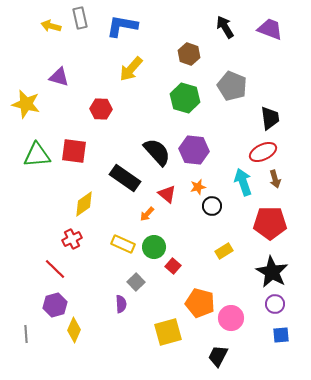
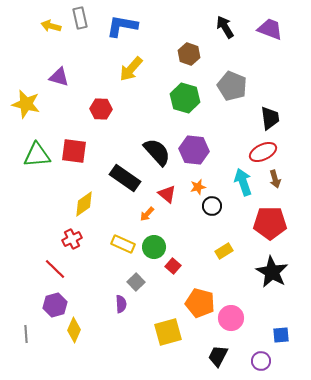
purple circle at (275, 304): moved 14 px left, 57 px down
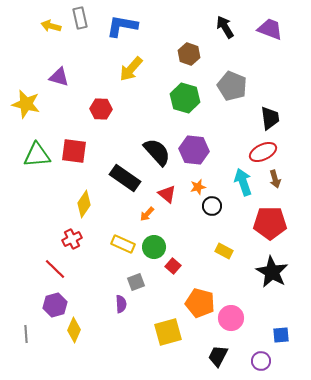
yellow diamond at (84, 204): rotated 20 degrees counterclockwise
yellow rectangle at (224, 251): rotated 60 degrees clockwise
gray square at (136, 282): rotated 24 degrees clockwise
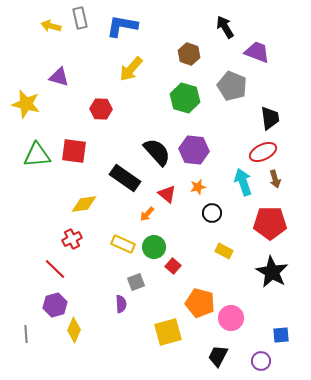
purple trapezoid at (270, 29): moved 13 px left, 23 px down
yellow diamond at (84, 204): rotated 48 degrees clockwise
black circle at (212, 206): moved 7 px down
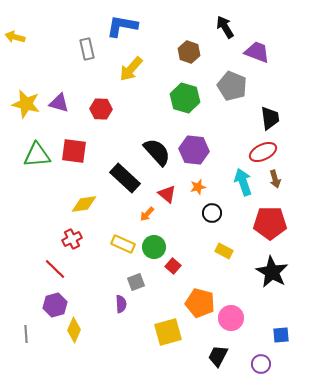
gray rectangle at (80, 18): moved 7 px right, 31 px down
yellow arrow at (51, 26): moved 36 px left, 11 px down
brown hexagon at (189, 54): moved 2 px up
purple triangle at (59, 77): moved 26 px down
black rectangle at (125, 178): rotated 8 degrees clockwise
purple circle at (261, 361): moved 3 px down
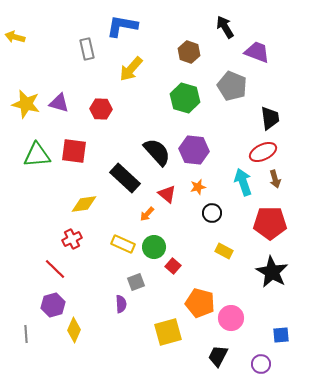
purple hexagon at (55, 305): moved 2 px left
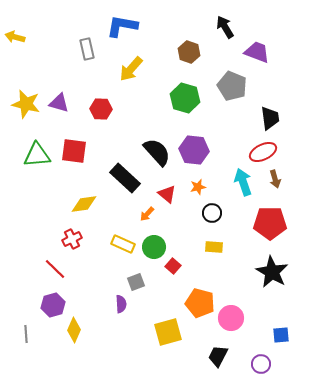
yellow rectangle at (224, 251): moved 10 px left, 4 px up; rotated 24 degrees counterclockwise
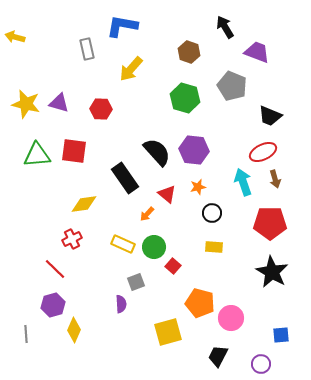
black trapezoid at (270, 118): moved 2 px up; rotated 120 degrees clockwise
black rectangle at (125, 178): rotated 12 degrees clockwise
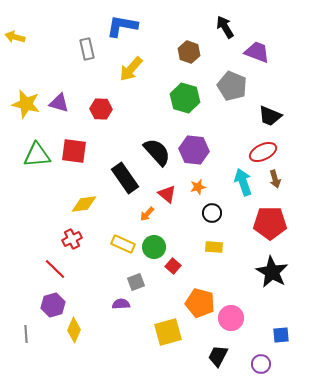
purple semicircle at (121, 304): rotated 90 degrees counterclockwise
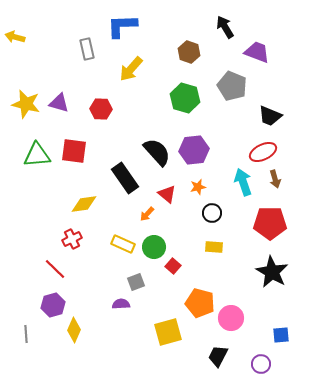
blue L-shape at (122, 26): rotated 12 degrees counterclockwise
purple hexagon at (194, 150): rotated 12 degrees counterclockwise
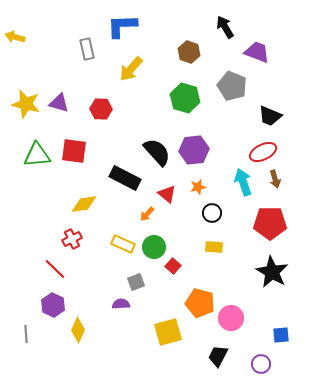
black rectangle at (125, 178): rotated 28 degrees counterclockwise
purple hexagon at (53, 305): rotated 20 degrees counterclockwise
yellow diamond at (74, 330): moved 4 px right
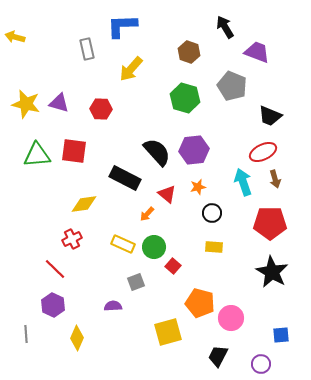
purple semicircle at (121, 304): moved 8 px left, 2 px down
yellow diamond at (78, 330): moved 1 px left, 8 px down
